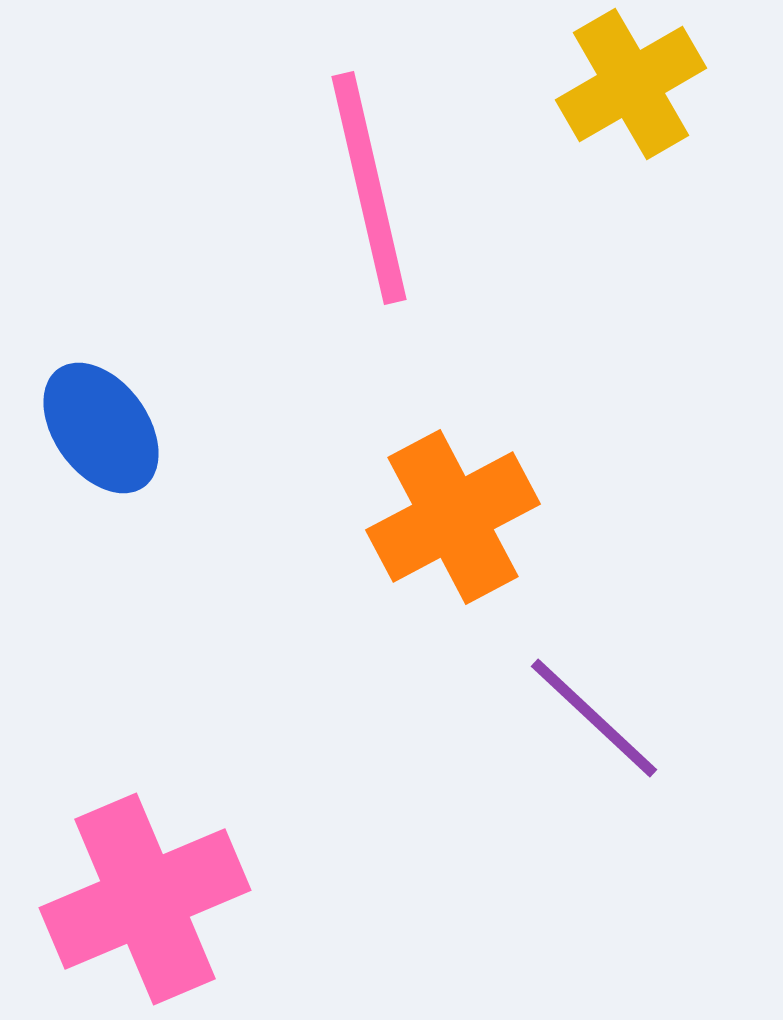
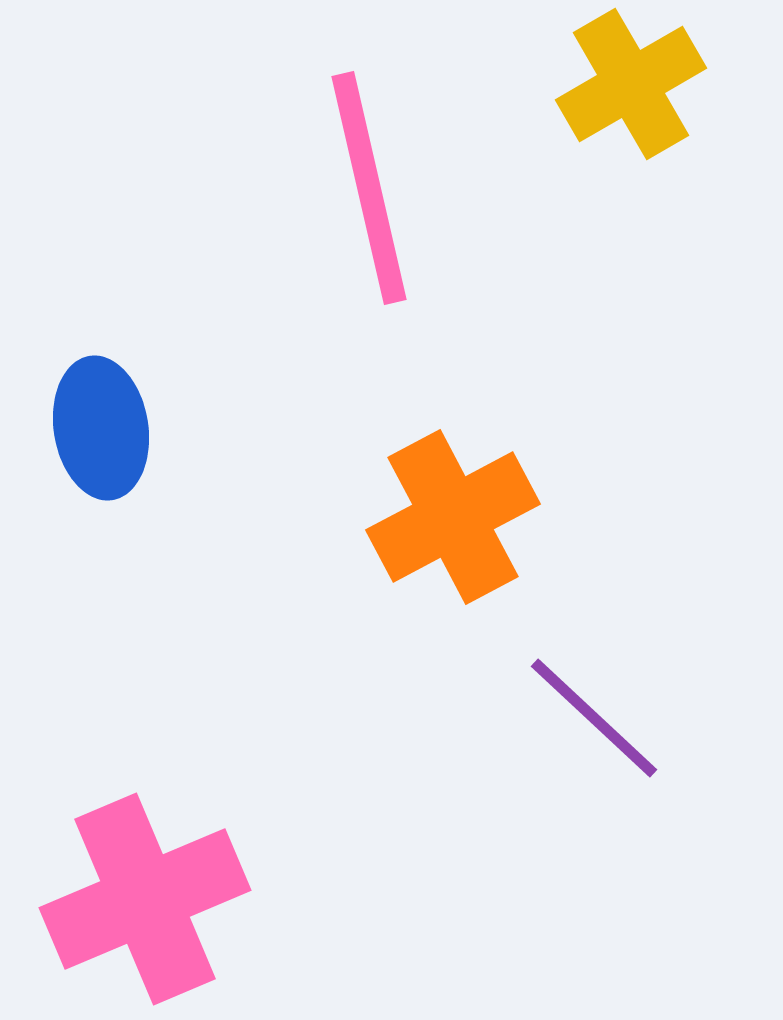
blue ellipse: rotated 27 degrees clockwise
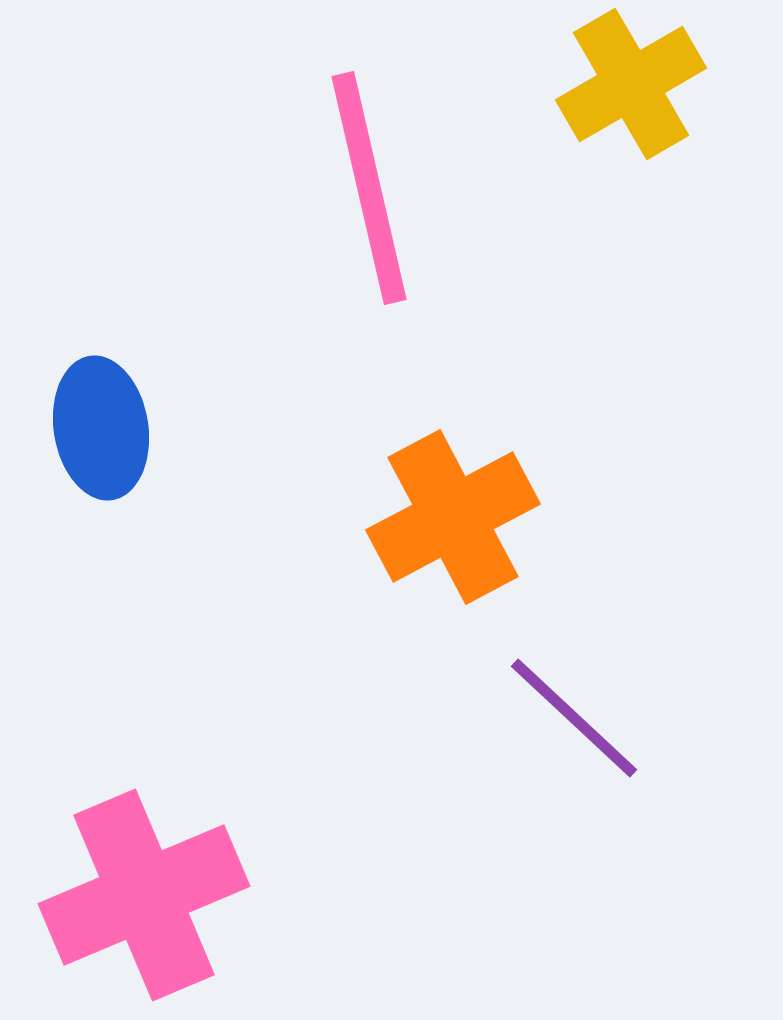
purple line: moved 20 px left
pink cross: moved 1 px left, 4 px up
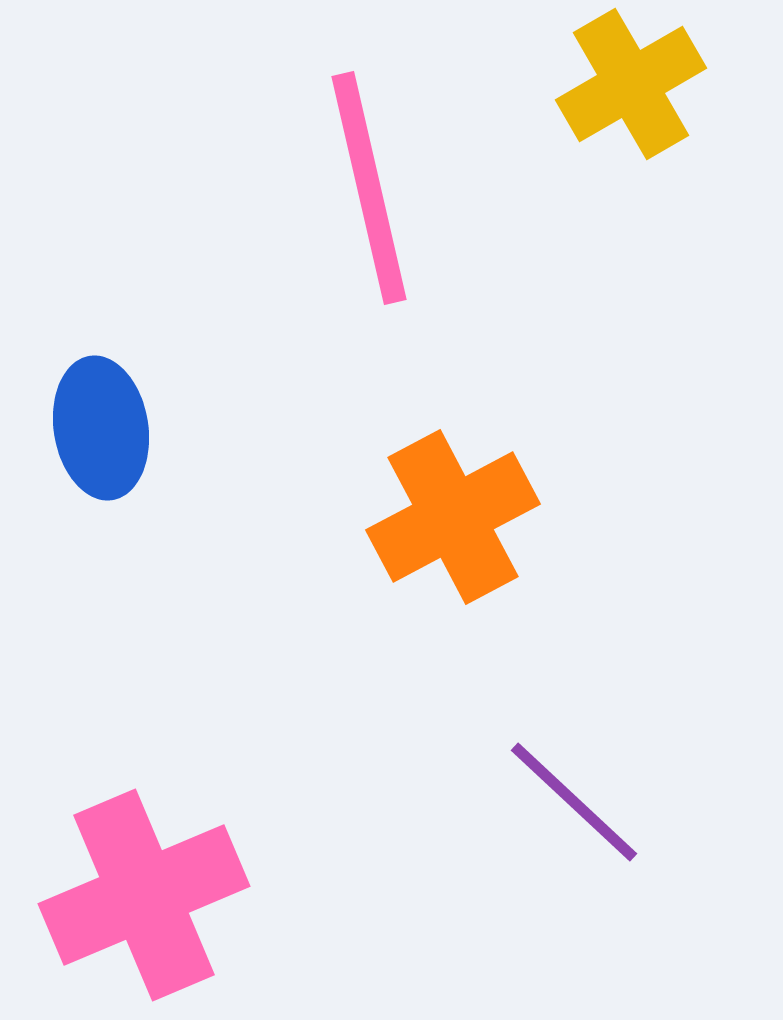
purple line: moved 84 px down
